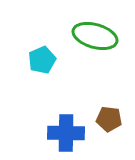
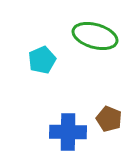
brown pentagon: rotated 15 degrees clockwise
blue cross: moved 2 px right, 1 px up
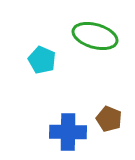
cyan pentagon: rotated 24 degrees counterclockwise
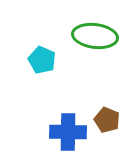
green ellipse: rotated 9 degrees counterclockwise
brown pentagon: moved 2 px left, 1 px down
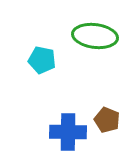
cyan pentagon: rotated 12 degrees counterclockwise
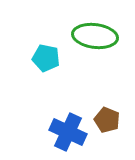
cyan pentagon: moved 4 px right, 2 px up
blue cross: rotated 24 degrees clockwise
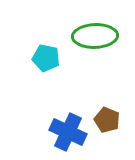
green ellipse: rotated 9 degrees counterclockwise
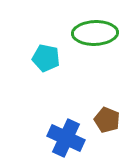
green ellipse: moved 3 px up
blue cross: moved 2 px left, 6 px down
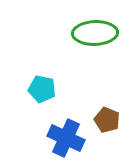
cyan pentagon: moved 4 px left, 31 px down
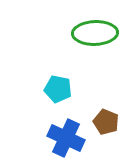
cyan pentagon: moved 16 px right
brown pentagon: moved 1 px left, 2 px down
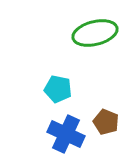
green ellipse: rotated 12 degrees counterclockwise
blue cross: moved 4 px up
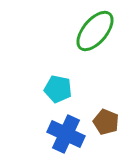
green ellipse: moved 2 px up; rotated 36 degrees counterclockwise
